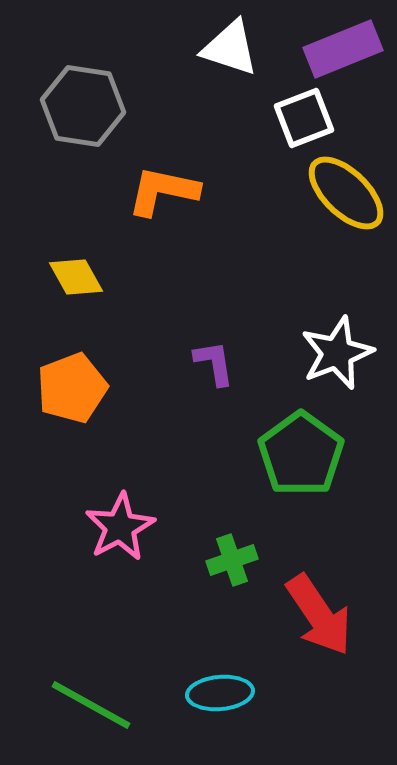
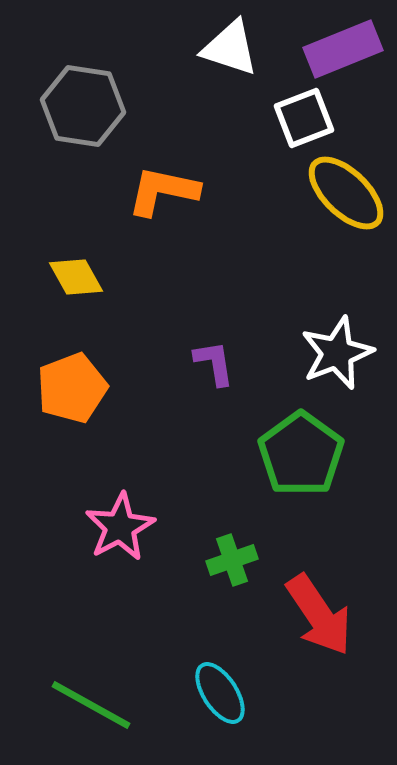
cyan ellipse: rotated 62 degrees clockwise
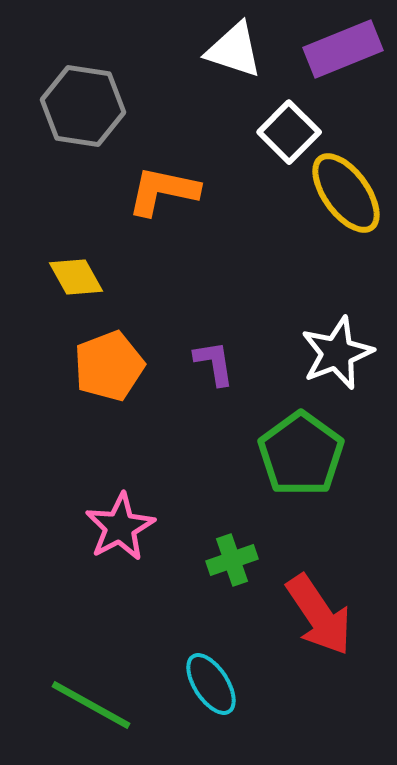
white triangle: moved 4 px right, 2 px down
white square: moved 15 px left, 14 px down; rotated 24 degrees counterclockwise
yellow ellipse: rotated 10 degrees clockwise
orange pentagon: moved 37 px right, 22 px up
cyan ellipse: moved 9 px left, 9 px up
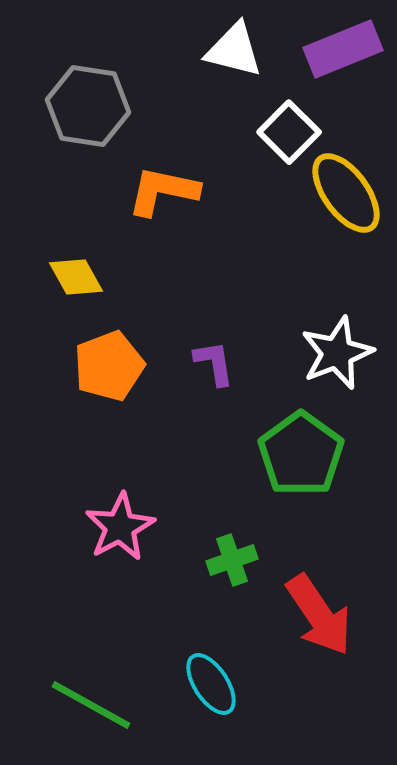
white triangle: rotated 4 degrees counterclockwise
gray hexagon: moved 5 px right
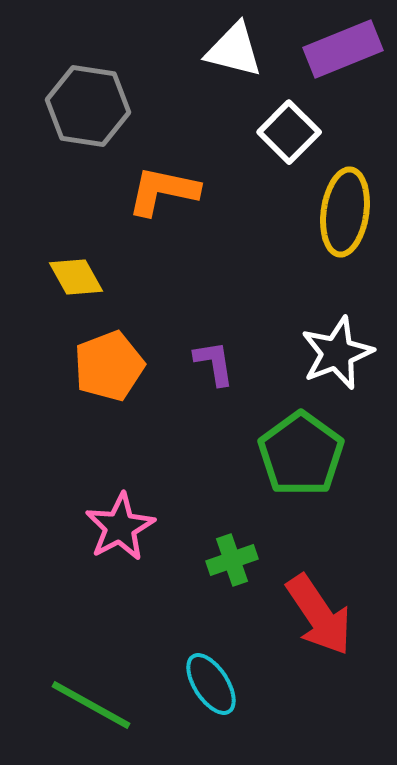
yellow ellipse: moved 1 px left, 19 px down; rotated 44 degrees clockwise
